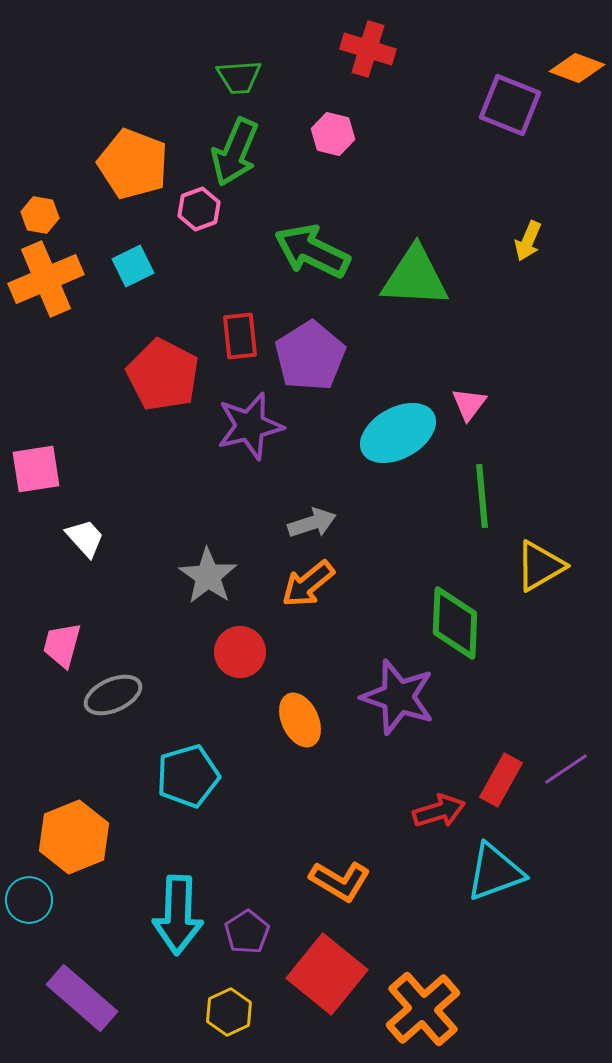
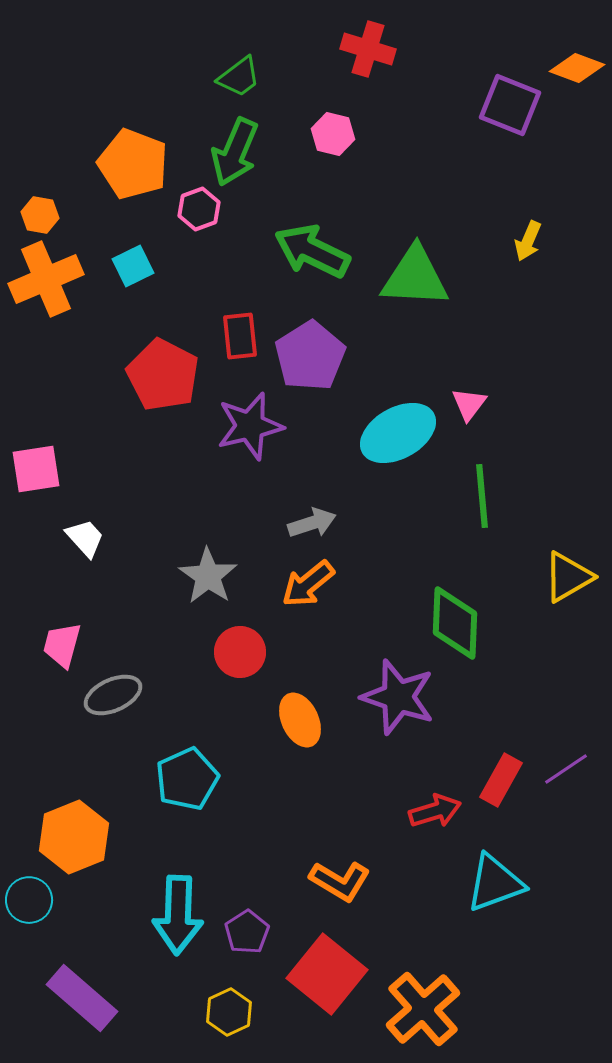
green trapezoid at (239, 77): rotated 33 degrees counterclockwise
yellow triangle at (540, 566): moved 28 px right, 11 px down
cyan pentagon at (188, 776): moved 1 px left, 3 px down; rotated 8 degrees counterclockwise
red arrow at (439, 811): moved 4 px left
cyan triangle at (495, 872): moved 11 px down
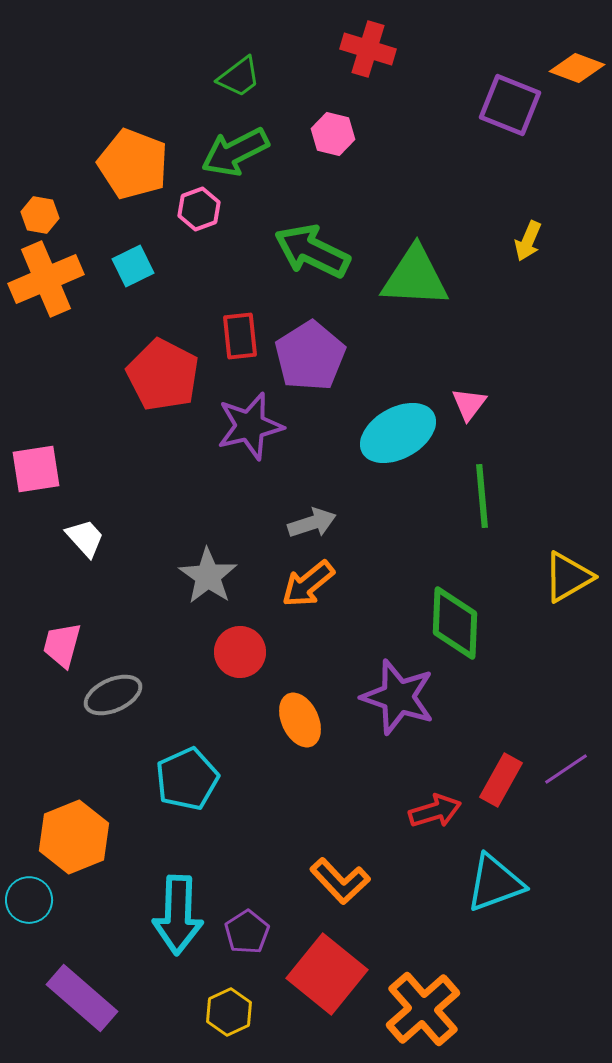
green arrow at (235, 152): rotated 40 degrees clockwise
orange L-shape at (340, 881): rotated 16 degrees clockwise
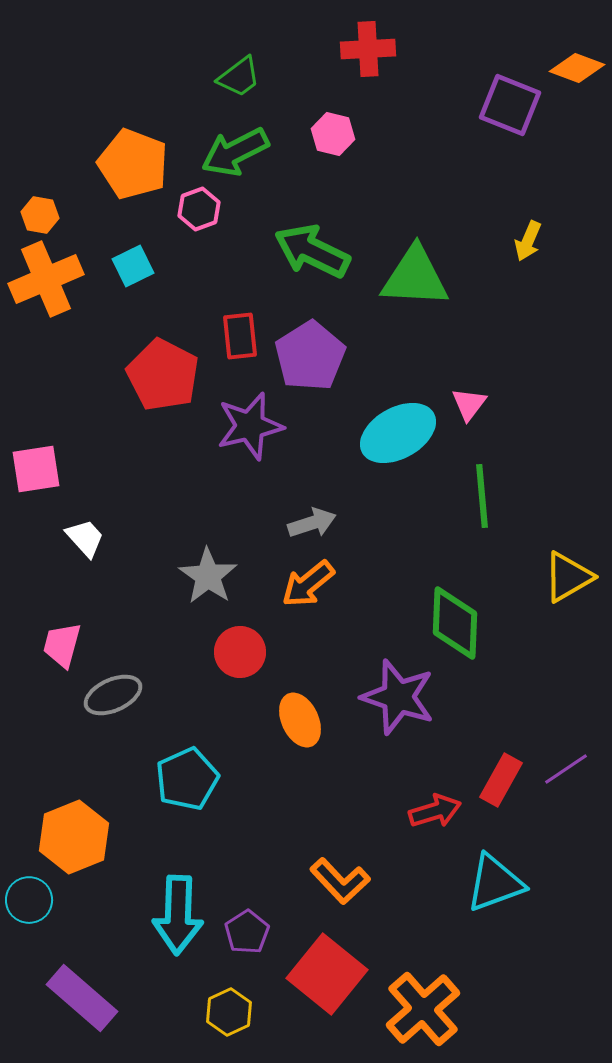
red cross at (368, 49): rotated 20 degrees counterclockwise
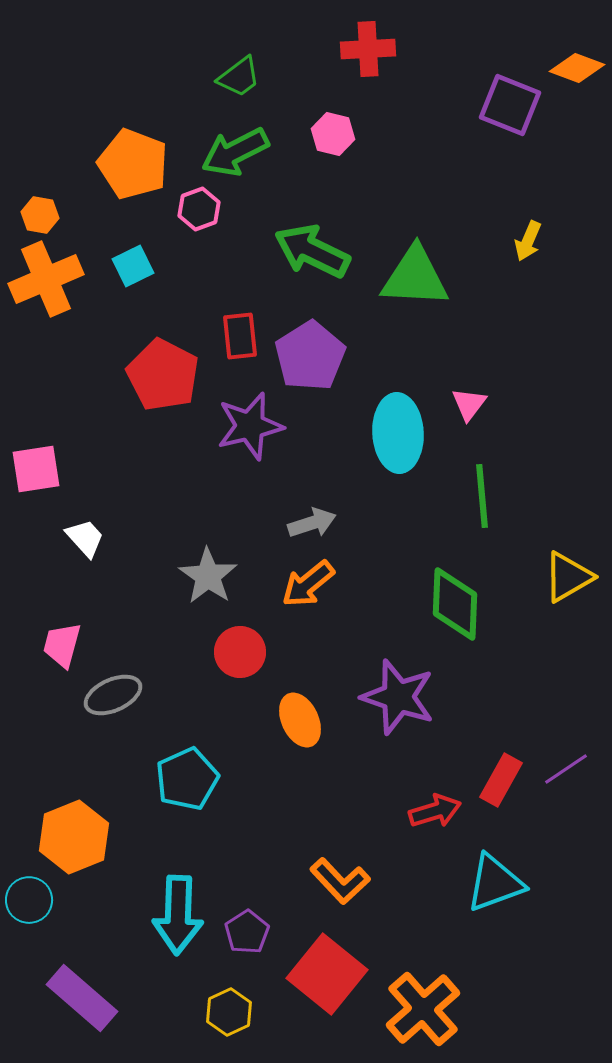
cyan ellipse at (398, 433): rotated 64 degrees counterclockwise
green diamond at (455, 623): moved 19 px up
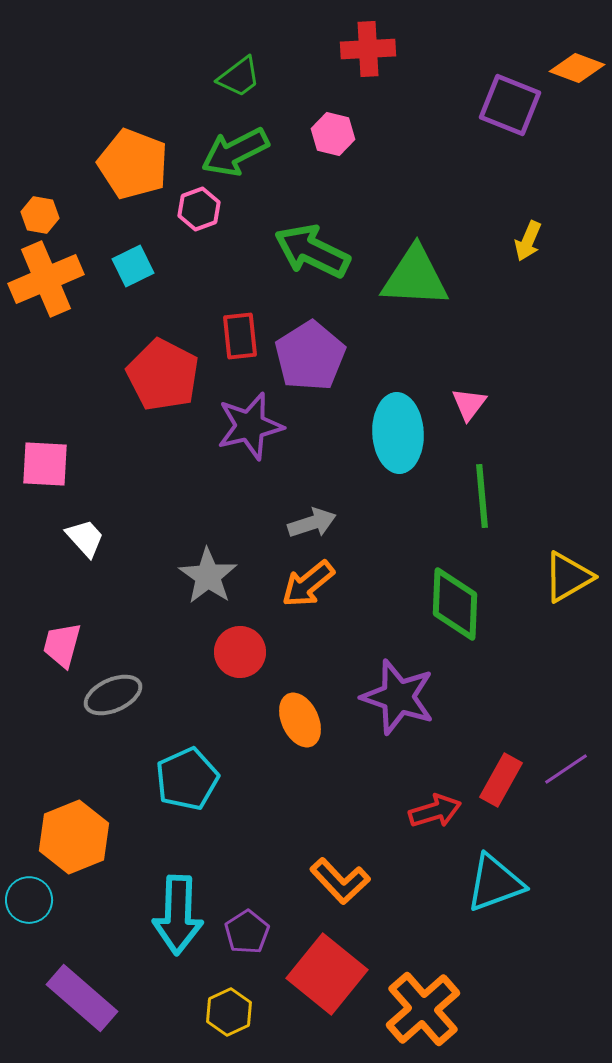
pink square at (36, 469): moved 9 px right, 5 px up; rotated 12 degrees clockwise
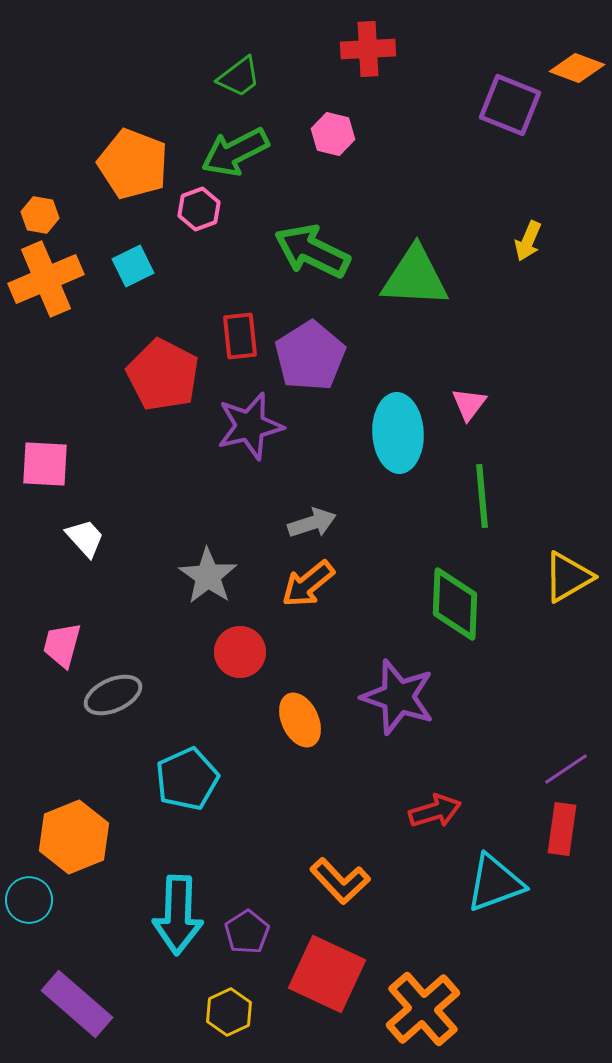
red rectangle at (501, 780): moved 61 px right, 49 px down; rotated 21 degrees counterclockwise
red square at (327, 974): rotated 14 degrees counterclockwise
purple rectangle at (82, 998): moved 5 px left, 6 px down
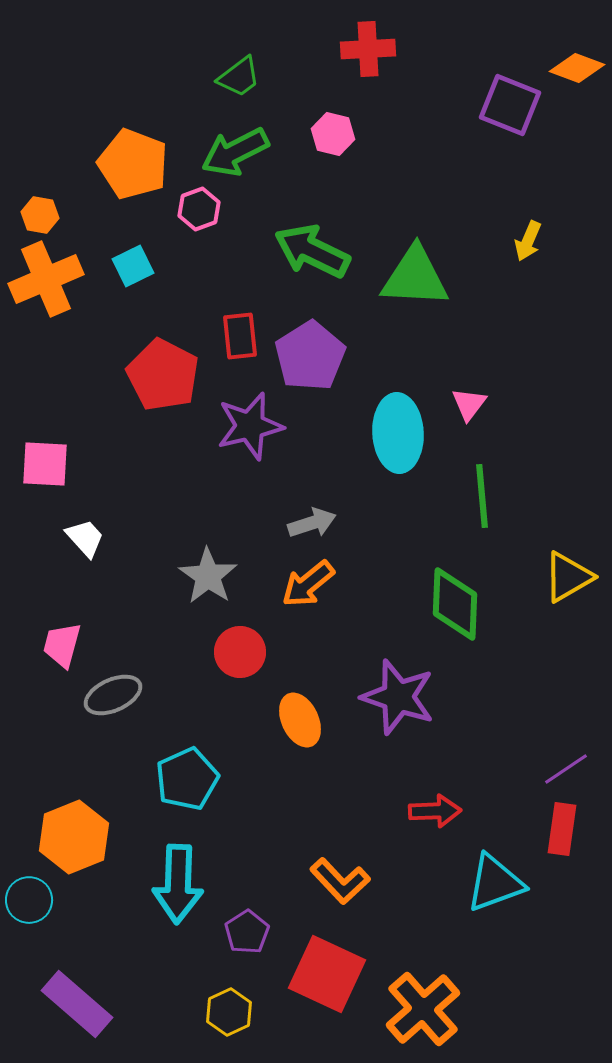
red arrow at (435, 811): rotated 15 degrees clockwise
cyan arrow at (178, 915): moved 31 px up
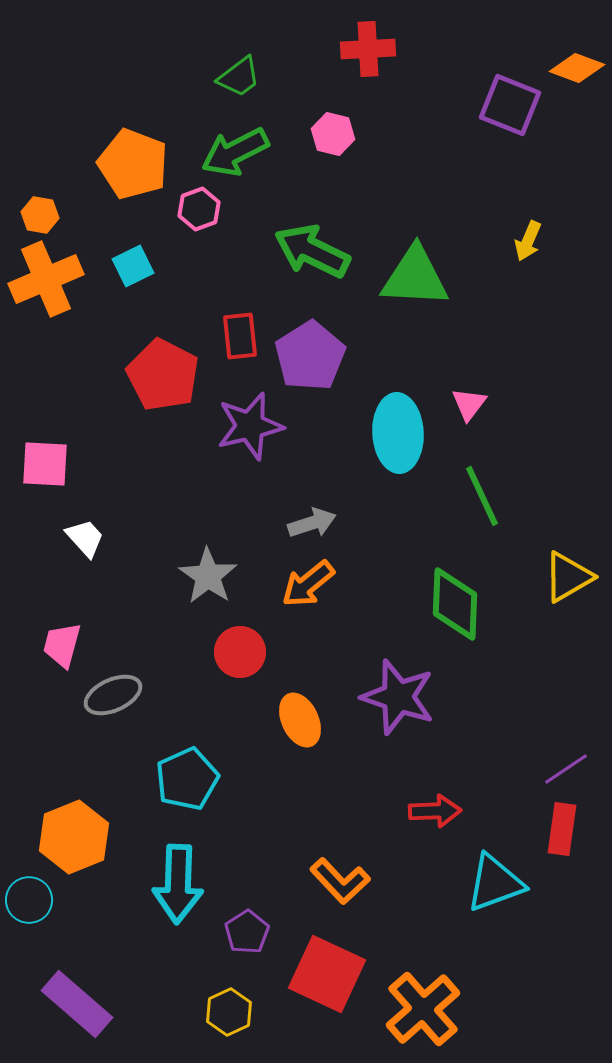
green line at (482, 496): rotated 20 degrees counterclockwise
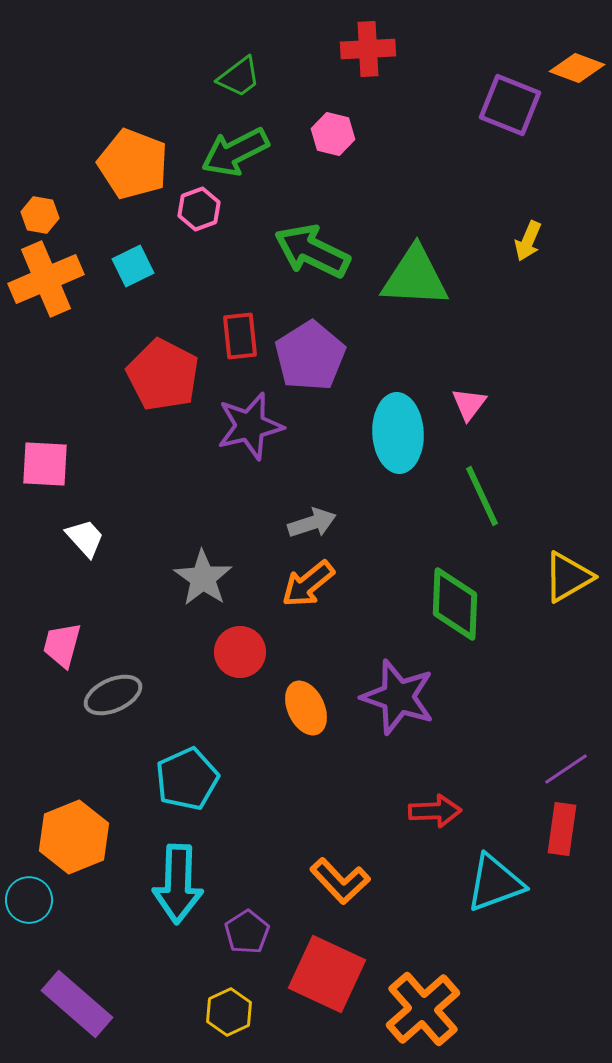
gray star at (208, 576): moved 5 px left, 2 px down
orange ellipse at (300, 720): moved 6 px right, 12 px up
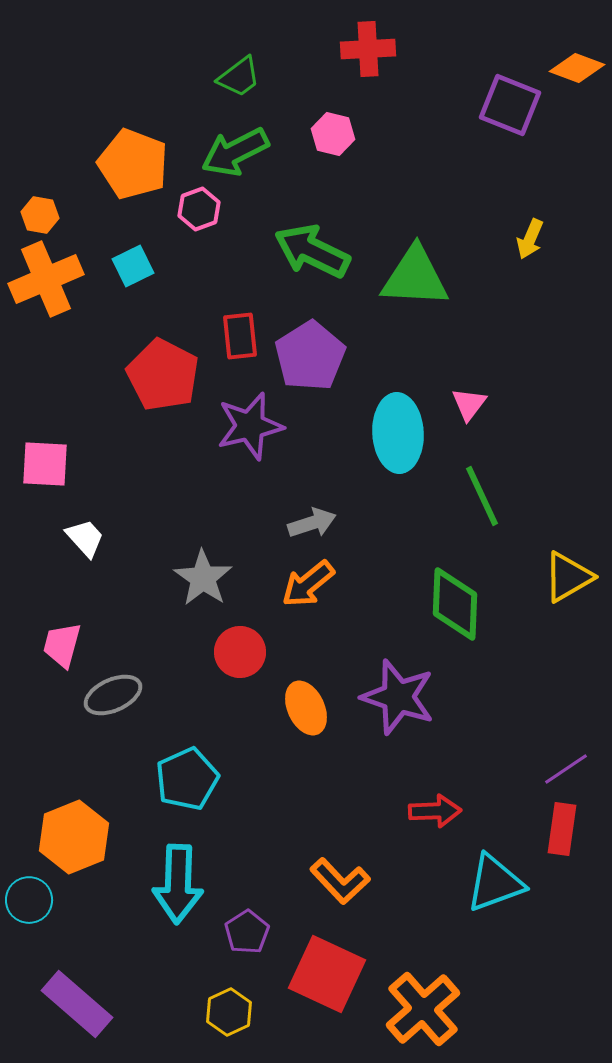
yellow arrow at (528, 241): moved 2 px right, 2 px up
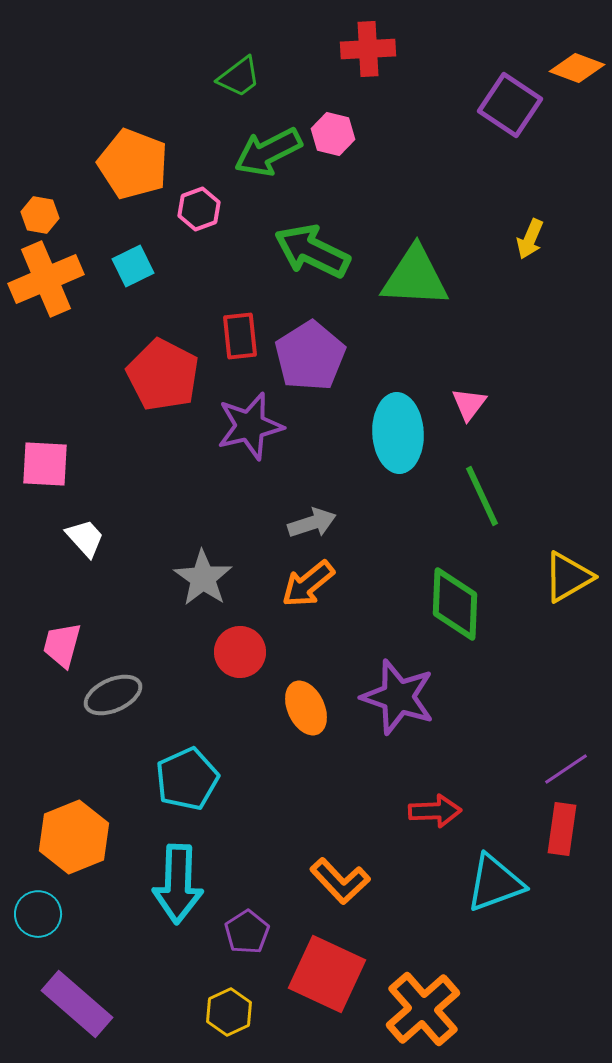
purple square at (510, 105): rotated 12 degrees clockwise
green arrow at (235, 152): moved 33 px right
cyan circle at (29, 900): moved 9 px right, 14 px down
